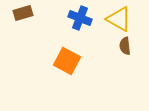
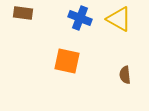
brown rectangle: rotated 24 degrees clockwise
brown semicircle: moved 29 px down
orange square: rotated 16 degrees counterclockwise
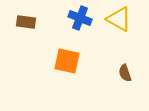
brown rectangle: moved 3 px right, 9 px down
brown semicircle: moved 2 px up; rotated 12 degrees counterclockwise
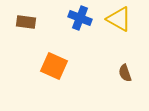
orange square: moved 13 px left, 5 px down; rotated 12 degrees clockwise
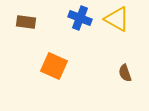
yellow triangle: moved 2 px left
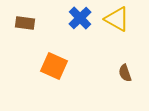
blue cross: rotated 25 degrees clockwise
brown rectangle: moved 1 px left, 1 px down
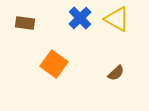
orange square: moved 2 px up; rotated 12 degrees clockwise
brown semicircle: moved 9 px left; rotated 114 degrees counterclockwise
